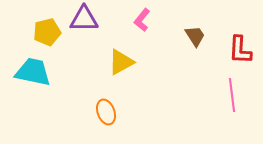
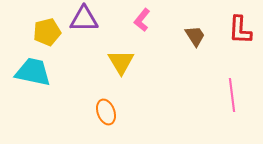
red L-shape: moved 20 px up
yellow triangle: rotated 32 degrees counterclockwise
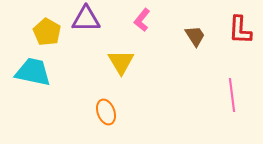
purple triangle: moved 2 px right
yellow pentagon: rotated 28 degrees counterclockwise
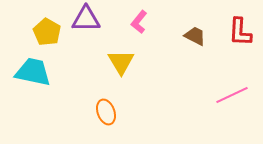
pink L-shape: moved 3 px left, 2 px down
red L-shape: moved 2 px down
brown trapezoid: rotated 30 degrees counterclockwise
pink line: rotated 72 degrees clockwise
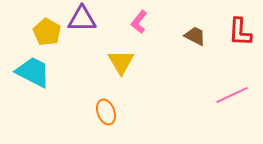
purple triangle: moved 4 px left
cyan trapezoid: rotated 15 degrees clockwise
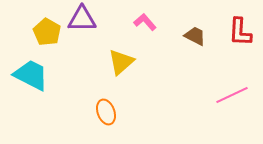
pink L-shape: moved 6 px right; rotated 100 degrees clockwise
yellow triangle: rotated 20 degrees clockwise
cyan trapezoid: moved 2 px left, 3 px down
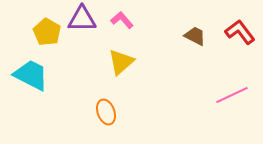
pink L-shape: moved 23 px left, 2 px up
red L-shape: rotated 140 degrees clockwise
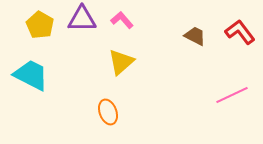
yellow pentagon: moved 7 px left, 7 px up
orange ellipse: moved 2 px right
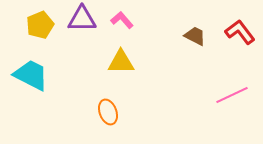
yellow pentagon: rotated 20 degrees clockwise
yellow triangle: rotated 40 degrees clockwise
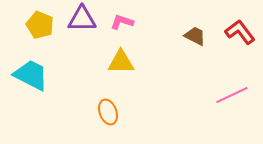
pink L-shape: moved 2 px down; rotated 30 degrees counterclockwise
yellow pentagon: rotated 28 degrees counterclockwise
